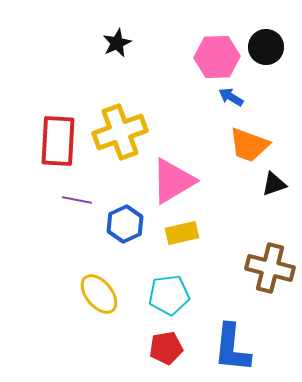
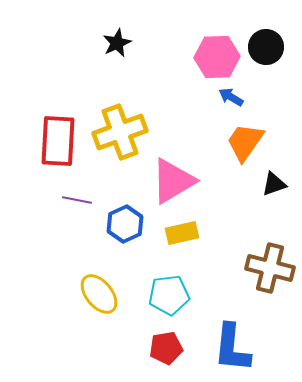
orange trapezoid: moved 4 px left, 3 px up; rotated 105 degrees clockwise
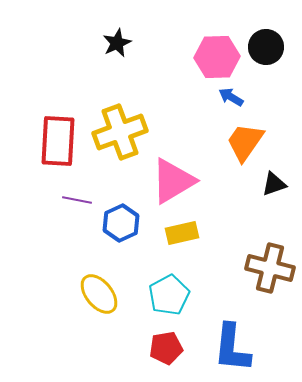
blue hexagon: moved 4 px left, 1 px up
cyan pentagon: rotated 21 degrees counterclockwise
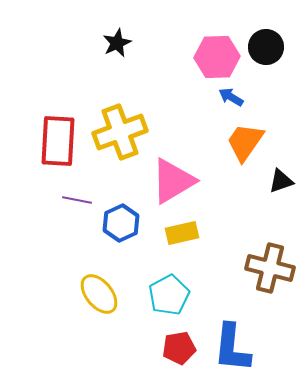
black triangle: moved 7 px right, 3 px up
red pentagon: moved 13 px right
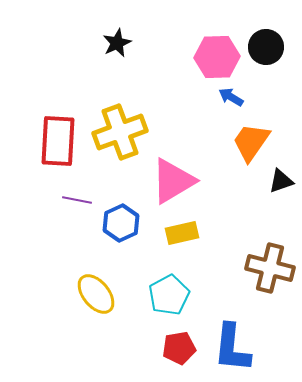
orange trapezoid: moved 6 px right
yellow ellipse: moved 3 px left
